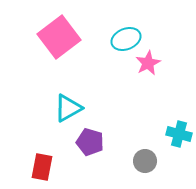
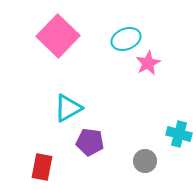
pink square: moved 1 px left, 1 px up; rotated 9 degrees counterclockwise
purple pentagon: rotated 8 degrees counterclockwise
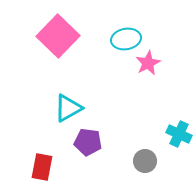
cyan ellipse: rotated 12 degrees clockwise
cyan cross: rotated 10 degrees clockwise
purple pentagon: moved 2 px left
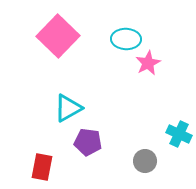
cyan ellipse: rotated 12 degrees clockwise
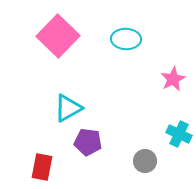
pink star: moved 25 px right, 16 px down
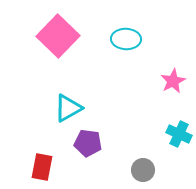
pink star: moved 2 px down
purple pentagon: moved 1 px down
gray circle: moved 2 px left, 9 px down
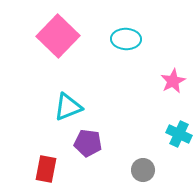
cyan triangle: moved 1 px up; rotated 8 degrees clockwise
red rectangle: moved 4 px right, 2 px down
